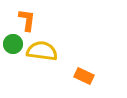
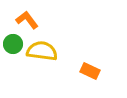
orange L-shape: rotated 45 degrees counterclockwise
orange rectangle: moved 6 px right, 5 px up
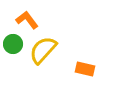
yellow semicircle: moved 1 px right, 1 px up; rotated 56 degrees counterclockwise
orange rectangle: moved 5 px left, 2 px up; rotated 12 degrees counterclockwise
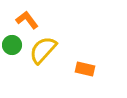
green circle: moved 1 px left, 1 px down
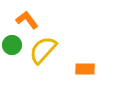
orange rectangle: rotated 12 degrees counterclockwise
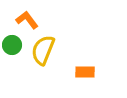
yellow semicircle: rotated 20 degrees counterclockwise
orange rectangle: moved 3 px down
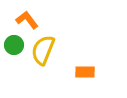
green circle: moved 2 px right
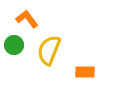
orange L-shape: moved 1 px up
yellow semicircle: moved 6 px right
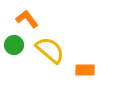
yellow semicircle: moved 1 px right; rotated 108 degrees clockwise
orange rectangle: moved 2 px up
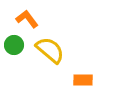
orange rectangle: moved 2 px left, 10 px down
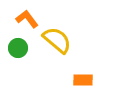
green circle: moved 4 px right, 3 px down
yellow semicircle: moved 7 px right, 10 px up
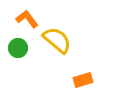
orange rectangle: rotated 18 degrees counterclockwise
